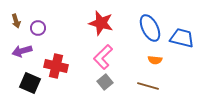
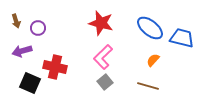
blue ellipse: rotated 24 degrees counterclockwise
orange semicircle: moved 2 px left; rotated 128 degrees clockwise
red cross: moved 1 px left, 1 px down
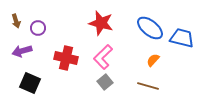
red cross: moved 11 px right, 9 px up
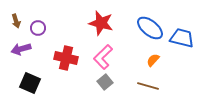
purple arrow: moved 1 px left, 2 px up
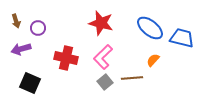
brown line: moved 16 px left, 8 px up; rotated 20 degrees counterclockwise
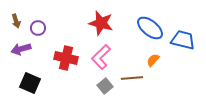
blue trapezoid: moved 1 px right, 2 px down
pink L-shape: moved 2 px left
gray square: moved 4 px down
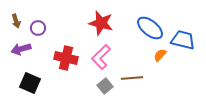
orange semicircle: moved 7 px right, 5 px up
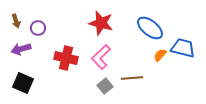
blue trapezoid: moved 8 px down
black square: moved 7 px left
